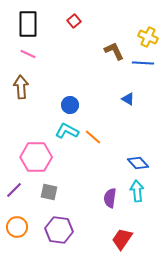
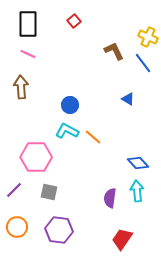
blue line: rotated 50 degrees clockwise
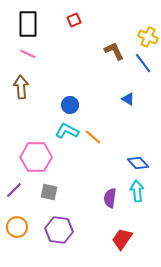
red square: moved 1 px up; rotated 16 degrees clockwise
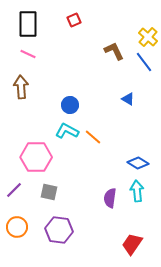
yellow cross: rotated 18 degrees clockwise
blue line: moved 1 px right, 1 px up
blue diamond: rotated 15 degrees counterclockwise
red trapezoid: moved 10 px right, 5 px down
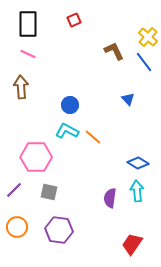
blue triangle: rotated 16 degrees clockwise
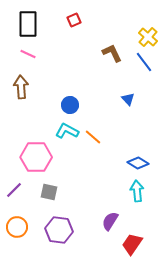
brown L-shape: moved 2 px left, 2 px down
purple semicircle: moved 23 px down; rotated 24 degrees clockwise
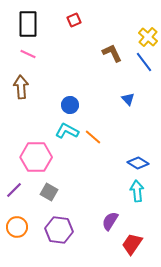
gray square: rotated 18 degrees clockwise
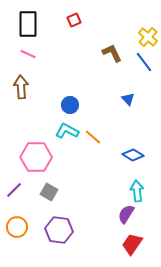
blue diamond: moved 5 px left, 8 px up
purple semicircle: moved 16 px right, 7 px up
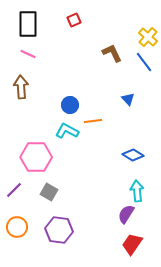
orange line: moved 16 px up; rotated 48 degrees counterclockwise
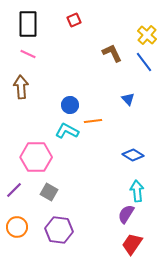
yellow cross: moved 1 px left, 2 px up
